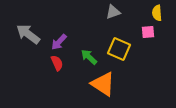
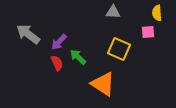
gray triangle: rotated 21 degrees clockwise
green arrow: moved 11 px left
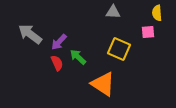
gray arrow: moved 2 px right
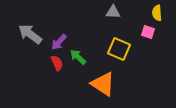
pink square: rotated 24 degrees clockwise
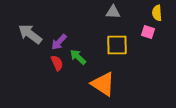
yellow square: moved 2 px left, 4 px up; rotated 25 degrees counterclockwise
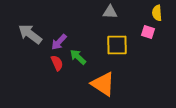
gray triangle: moved 3 px left
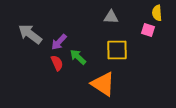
gray triangle: moved 1 px right, 5 px down
pink square: moved 2 px up
yellow square: moved 5 px down
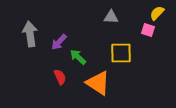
yellow semicircle: rotated 49 degrees clockwise
gray arrow: rotated 45 degrees clockwise
yellow square: moved 4 px right, 3 px down
red semicircle: moved 3 px right, 14 px down
orange triangle: moved 5 px left, 1 px up
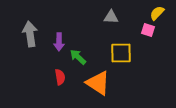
purple arrow: rotated 42 degrees counterclockwise
red semicircle: rotated 14 degrees clockwise
